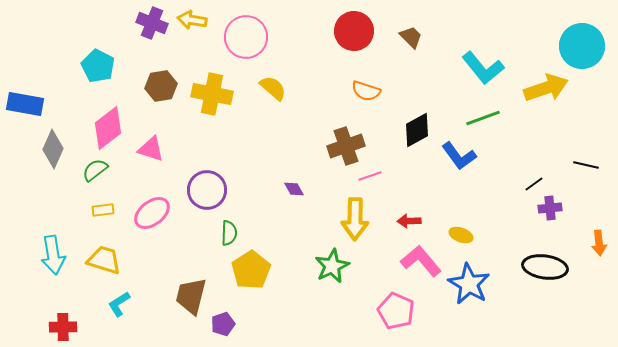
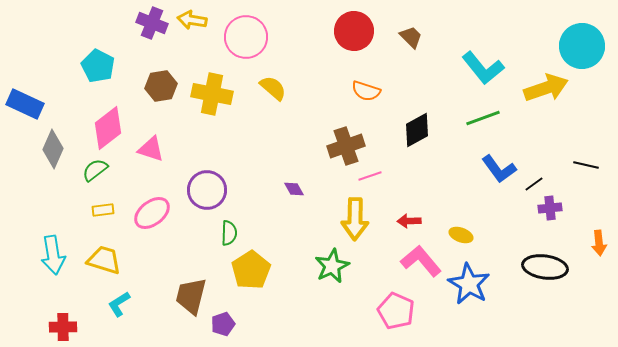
blue rectangle at (25, 104): rotated 15 degrees clockwise
blue L-shape at (459, 156): moved 40 px right, 13 px down
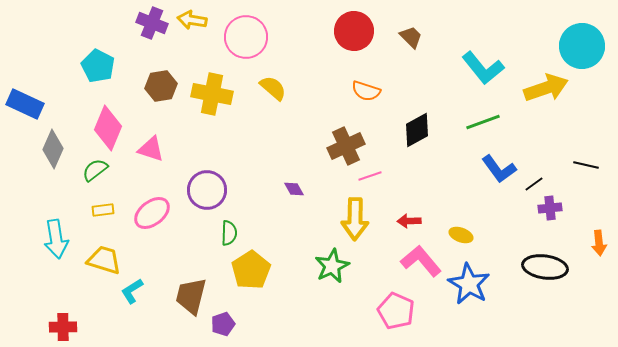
green line at (483, 118): moved 4 px down
pink diamond at (108, 128): rotated 30 degrees counterclockwise
brown cross at (346, 146): rotated 6 degrees counterclockwise
cyan arrow at (53, 255): moved 3 px right, 16 px up
cyan L-shape at (119, 304): moved 13 px right, 13 px up
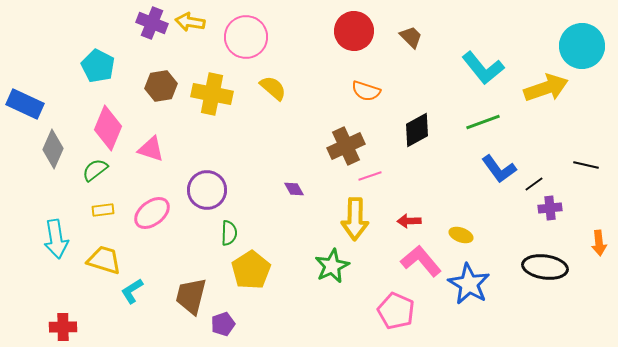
yellow arrow at (192, 20): moved 2 px left, 2 px down
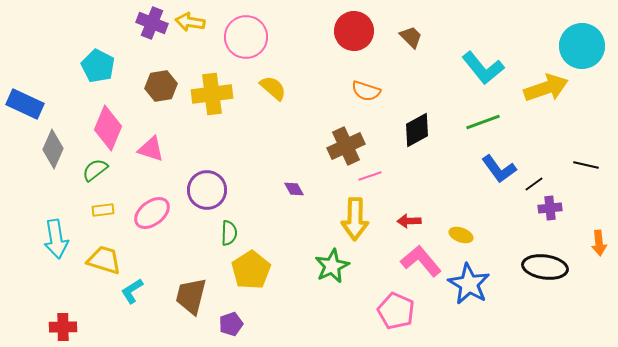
yellow cross at (212, 94): rotated 18 degrees counterclockwise
purple pentagon at (223, 324): moved 8 px right
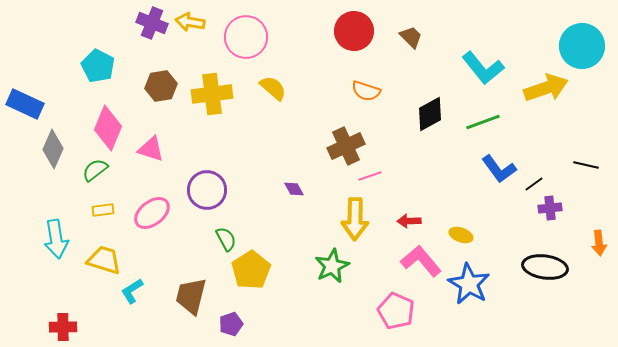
black diamond at (417, 130): moved 13 px right, 16 px up
green semicircle at (229, 233): moved 3 px left, 6 px down; rotated 30 degrees counterclockwise
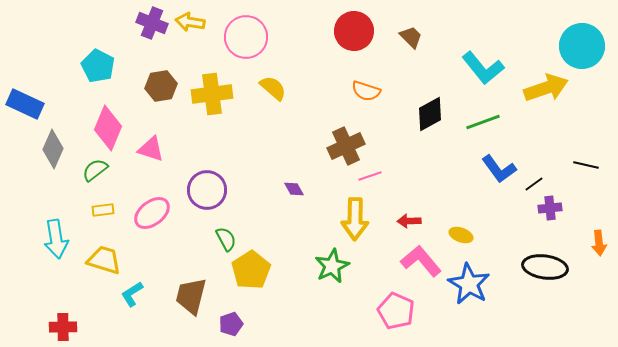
cyan L-shape at (132, 291): moved 3 px down
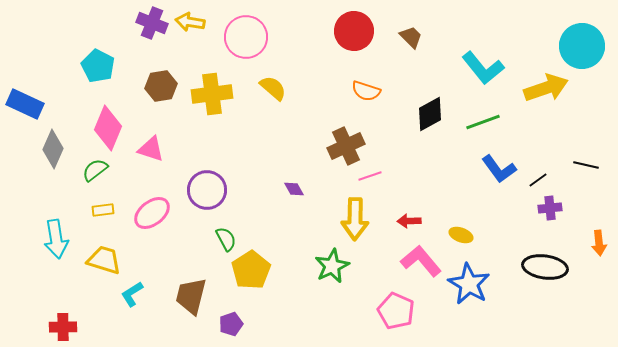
black line at (534, 184): moved 4 px right, 4 px up
